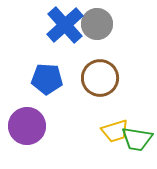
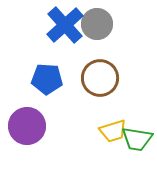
yellow trapezoid: moved 2 px left
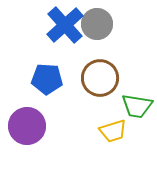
green trapezoid: moved 33 px up
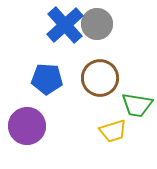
green trapezoid: moved 1 px up
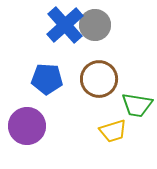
gray circle: moved 2 px left, 1 px down
brown circle: moved 1 px left, 1 px down
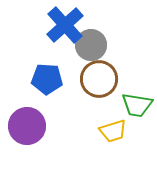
gray circle: moved 4 px left, 20 px down
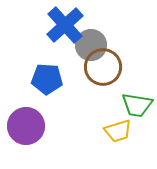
brown circle: moved 4 px right, 12 px up
purple circle: moved 1 px left
yellow trapezoid: moved 5 px right
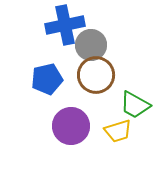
blue cross: rotated 30 degrees clockwise
brown circle: moved 7 px left, 8 px down
blue pentagon: rotated 16 degrees counterclockwise
green trapezoid: moved 2 px left; rotated 20 degrees clockwise
purple circle: moved 45 px right
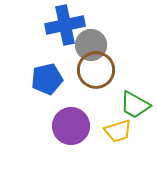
brown circle: moved 5 px up
